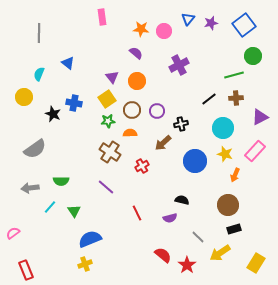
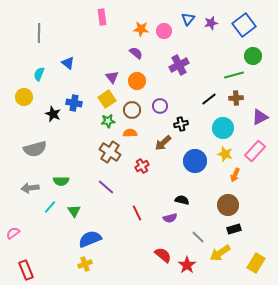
purple circle at (157, 111): moved 3 px right, 5 px up
gray semicircle at (35, 149): rotated 20 degrees clockwise
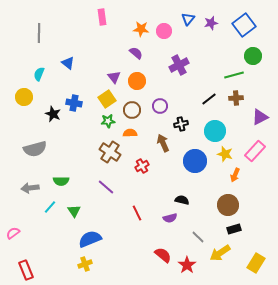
purple triangle at (112, 77): moved 2 px right
cyan circle at (223, 128): moved 8 px left, 3 px down
brown arrow at (163, 143): rotated 108 degrees clockwise
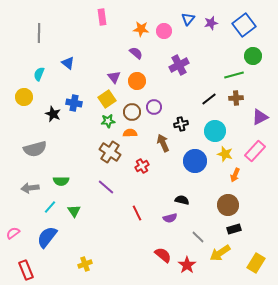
purple circle at (160, 106): moved 6 px left, 1 px down
brown circle at (132, 110): moved 2 px down
blue semicircle at (90, 239): moved 43 px left, 2 px up; rotated 30 degrees counterclockwise
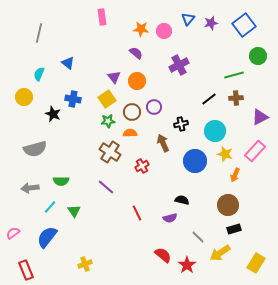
gray line at (39, 33): rotated 12 degrees clockwise
green circle at (253, 56): moved 5 px right
blue cross at (74, 103): moved 1 px left, 4 px up
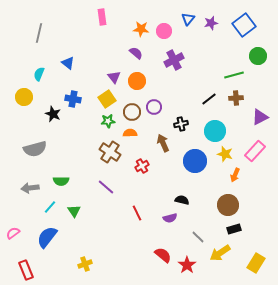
purple cross at (179, 65): moved 5 px left, 5 px up
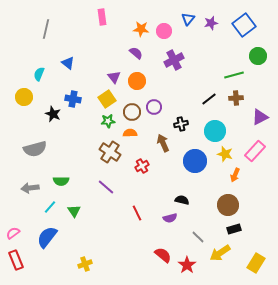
gray line at (39, 33): moved 7 px right, 4 px up
red rectangle at (26, 270): moved 10 px left, 10 px up
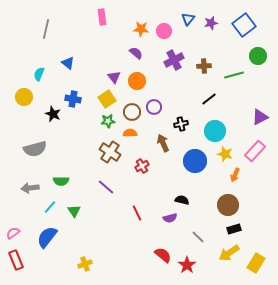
brown cross at (236, 98): moved 32 px left, 32 px up
yellow arrow at (220, 253): moved 9 px right
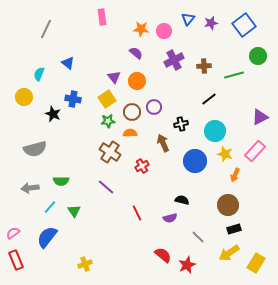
gray line at (46, 29): rotated 12 degrees clockwise
red star at (187, 265): rotated 12 degrees clockwise
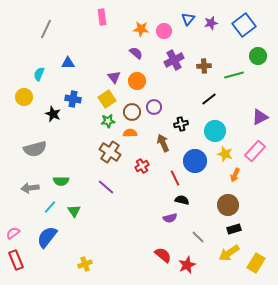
blue triangle at (68, 63): rotated 40 degrees counterclockwise
red line at (137, 213): moved 38 px right, 35 px up
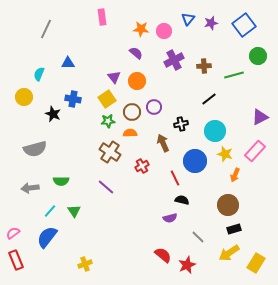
cyan line at (50, 207): moved 4 px down
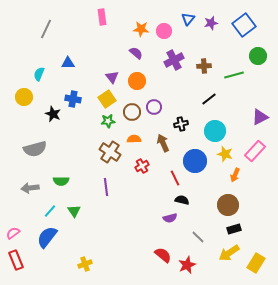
purple triangle at (114, 77): moved 2 px left
orange semicircle at (130, 133): moved 4 px right, 6 px down
purple line at (106, 187): rotated 42 degrees clockwise
